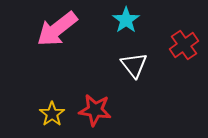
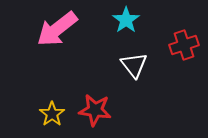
red cross: rotated 16 degrees clockwise
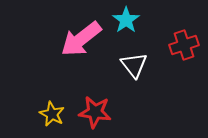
pink arrow: moved 24 px right, 10 px down
red star: moved 2 px down
yellow star: rotated 10 degrees counterclockwise
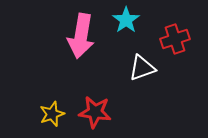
pink arrow: moved 3 px up; rotated 42 degrees counterclockwise
red cross: moved 9 px left, 6 px up
white triangle: moved 8 px right, 3 px down; rotated 48 degrees clockwise
yellow star: rotated 25 degrees clockwise
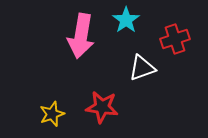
red star: moved 7 px right, 5 px up
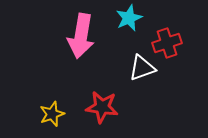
cyan star: moved 3 px right, 2 px up; rotated 12 degrees clockwise
red cross: moved 8 px left, 4 px down
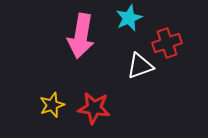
white triangle: moved 2 px left, 2 px up
red star: moved 8 px left, 1 px down
yellow star: moved 9 px up
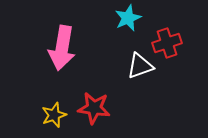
cyan star: moved 1 px left
pink arrow: moved 19 px left, 12 px down
yellow star: moved 2 px right, 10 px down
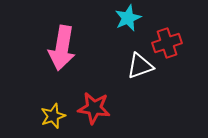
yellow star: moved 1 px left, 1 px down
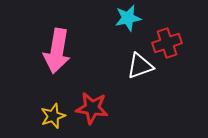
cyan star: rotated 12 degrees clockwise
pink arrow: moved 5 px left, 3 px down
red star: moved 2 px left
